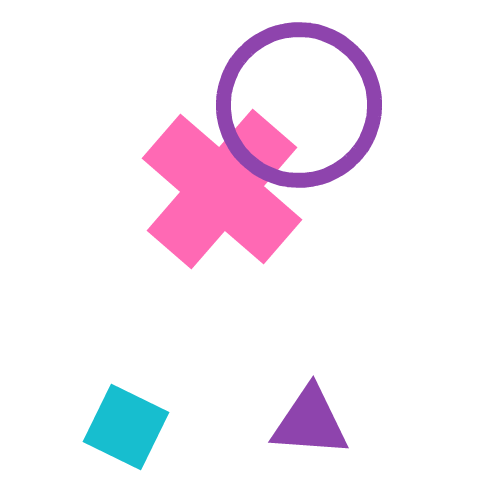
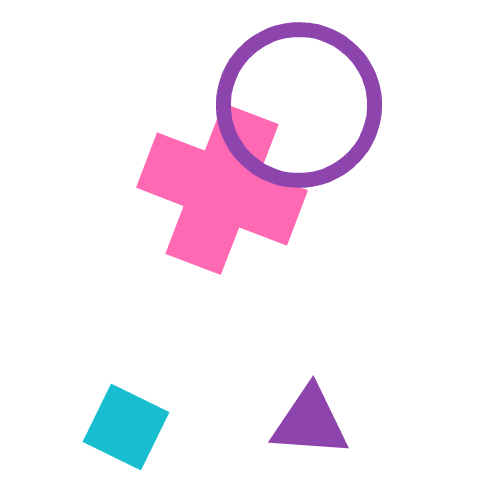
pink cross: rotated 20 degrees counterclockwise
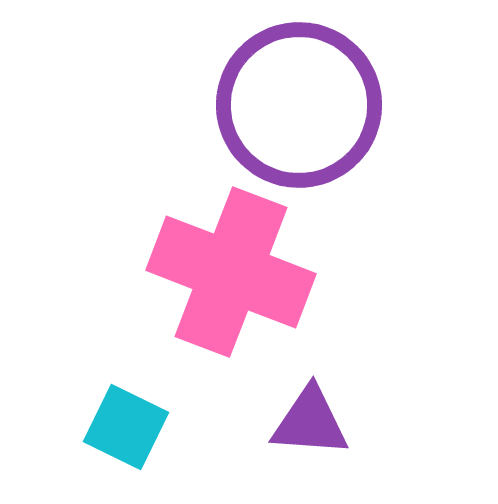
pink cross: moved 9 px right, 83 px down
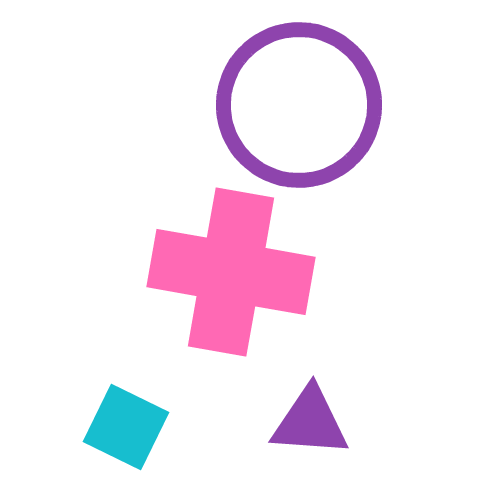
pink cross: rotated 11 degrees counterclockwise
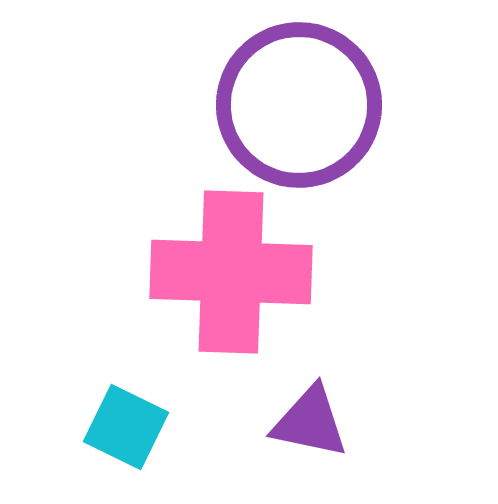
pink cross: rotated 8 degrees counterclockwise
purple triangle: rotated 8 degrees clockwise
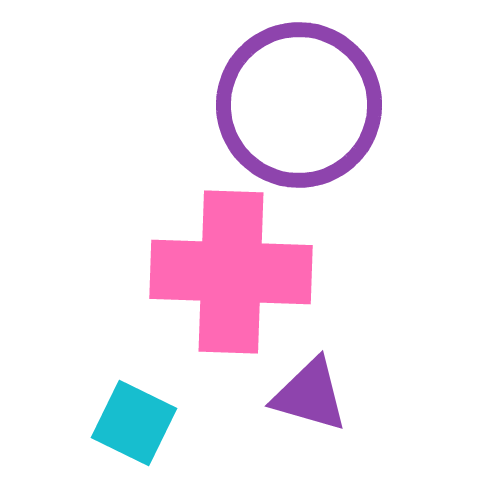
purple triangle: moved 27 px up; rotated 4 degrees clockwise
cyan square: moved 8 px right, 4 px up
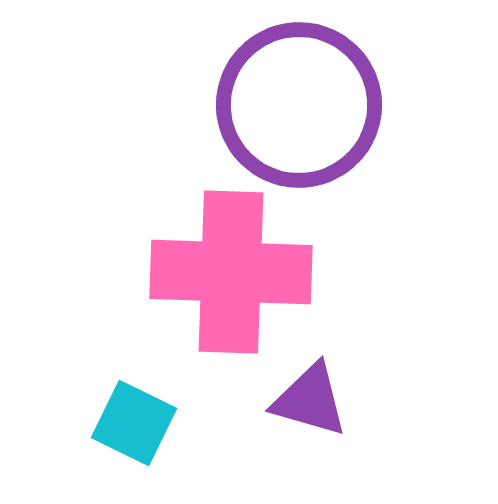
purple triangle: moved 5 px down
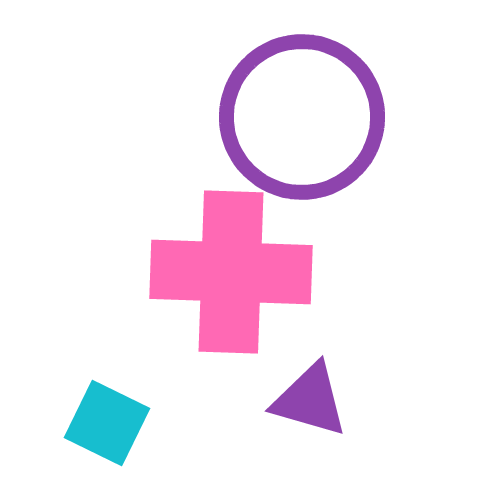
purple circle: moved 3 px right, 12 px down
cyan square: moved 27 px left
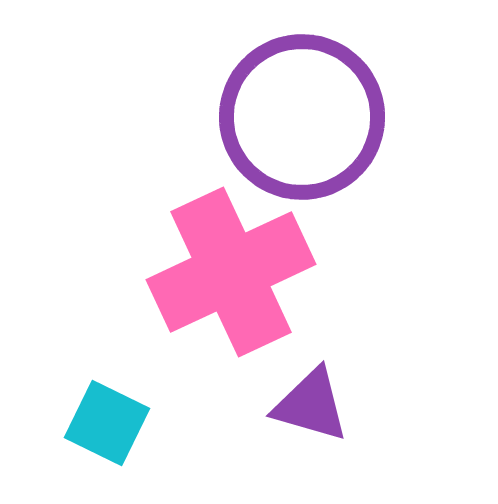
pink cross: rotated 27 degrees counterclockwise
purple triangle: moved 1 px right, 5 px down
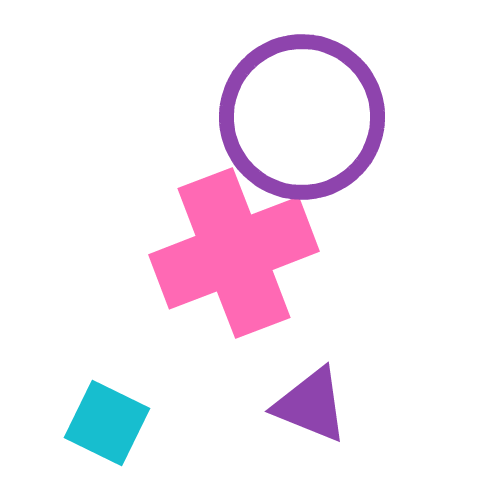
pink cross: moved 3 px right, 19 px up; rotated 4 degrees clockwise
purple triangle: rotated 6 degrees clockwise
